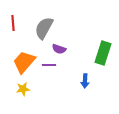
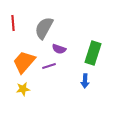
green rectangle: moved 10 px left
purple line: moved 1 px down; rotated 16 degrees counterclockwise
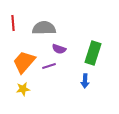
gray semicircle: rotated 60 degrees clockwise
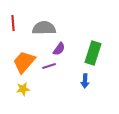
purple semicircle: rotated 72 degrees counterclockwise
